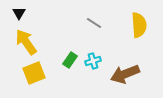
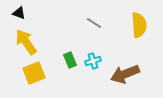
black triangle: rotated 40 degrees counterclockwise
green rectangle: rotated 56 degrees counterclockwise
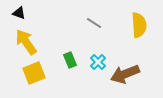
cyan cross: moved 5 px right, 1 px down; rotated 28 degrees counterclockwise
